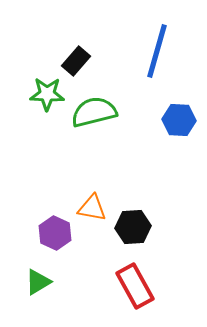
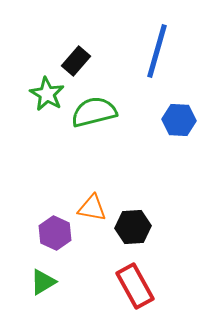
green star: rotated 28 degrees clockwise
green triangle: moved 5 px right
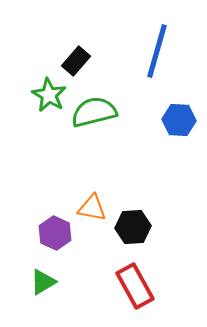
green star: moved 2 px right, 1 px down
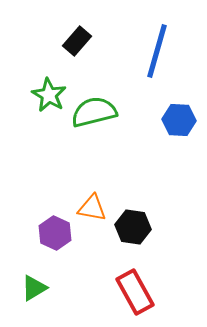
black rectangle: moved 1 px right, 20 px up
black hexagon: rotated 12 degrees clockwise
green triangle: moved 9 px left, 6 px down
red rectangle: moved 6 px down
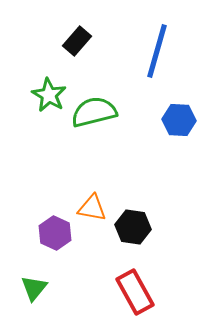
green triangle: rotated 20 degrees counterclockwise
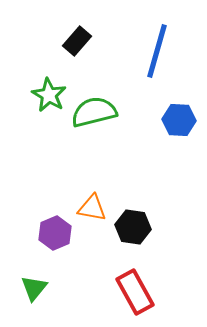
purple hexagon: rotated 12 degrees clockwise
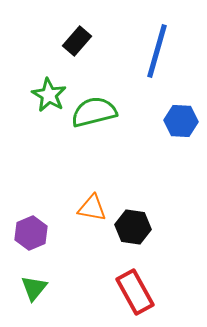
blue hexagon: moved 2 px right, 1 px down
purple hexagon: moved 24 px left
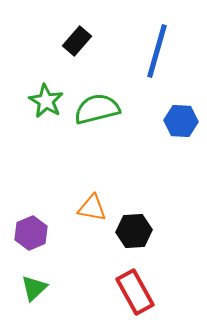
green star: moved 3 px left, 6 px down
green semicircle: moved 3 px right, 3 px up
black hexagon: moved 1 px right, 4 px down; rotated 12 degrees counterclockwise
green triangle: rotated 8 degrees clockwise
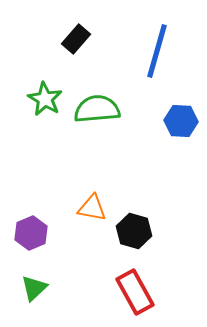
black rectangle: moved 1 px left, 2 px up
green star: moved 1 px left, 2 px up
green semicircle: rotated 9 degrees clockwise
black hexagon: rotated 20 degrees clockwise
